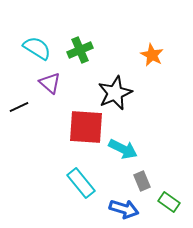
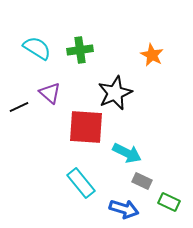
green cross: rotated 15 degrees clockwise
purple triangle: moved 10 px down
cyan arrow: moved 4 px right, 4 px down
gray rectangle: rotated 42 degrees counterclockwise
green rectangle: rotated 10 degrees counterclockwise
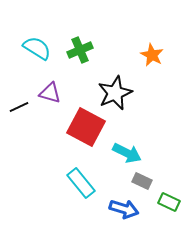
green cross: rotated 15 degrees counterclockwise
purple triangle: rotated 25 degrees counterclockwise
red square: rotated 24 degrees clockwise
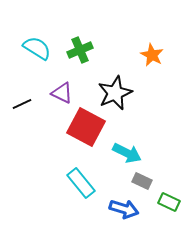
purple triangle: moved 12 px right; rotated 10 degrees clockwise
black line: moved 3 px right, 3 px up
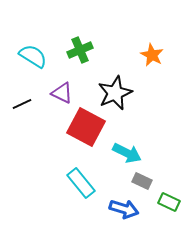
cyan semicircle: moved 4 px left, 8 px down
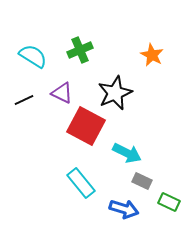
black line: moved 2 px right, 4 px up
red square: moved 1 px up
